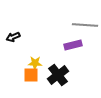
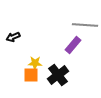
purple rectangle: rotated 36 degrees counterclockwise
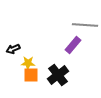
black arrow: moved 12 px down
yellow star: moved 7 px left
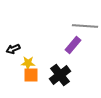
gray line: moved 1 px down
black cross: moved 2 px right
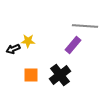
yellow star: moved 22 px up
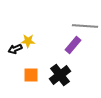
black arrow: moved 2 px right
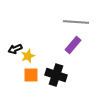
gray line: moved 9 px left, 4 px up
yellow star: moved 15 px down; rotated 24 degrees counterclockwise
black cross: moved 4 px left; rotated 35 degrees counterclockwise
